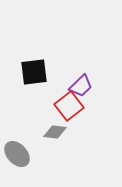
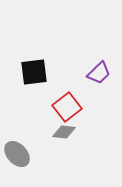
purple trapezoid: moved 18 px right, 13 px up
red square: moved 2 px left, 1 px down
gray diamond: moved 9 px right
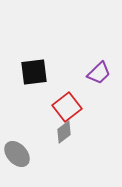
gray diamond: rotated 45 degrees counterclockwise
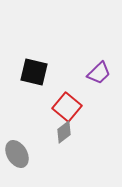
black square: rotated 20 degrees clockwise
red square: rotated 12 degrees counterclockwise
gray ellipse: rotated 12 degrees clockwise
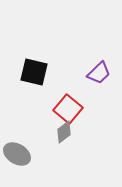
red square: moved 1 px right, 2 px down
gray ellipse: rotated 28 degrees counterclockwise
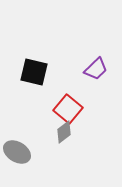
purple trapezoid: moved 3 px left, 4 px up
gray ellipse: moved 2 px up
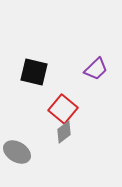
red square: moved 5 px left
